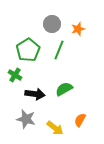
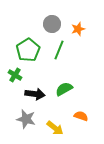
orange semicircle: moved 1 px right, 4 px up; rotated 80 degrees clockwise
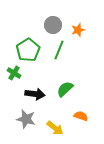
gray circle: moved 1 px right, 1 px down
orange star: moved 1 px down
green cross: moved 1 px left, 2 px up
green semicircle: moved 1 px right; rotated 12 degrees counterclockwise
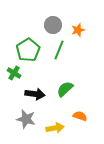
orange semicircle: moved 1 px left
yellow arrow: rotated 48 degrees counterclockwise
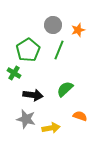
black arrow: moved 2 px left, 1 px down
yellow arrow: moved 4 px left
